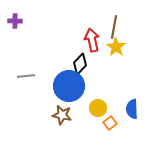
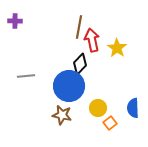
brown line: moved 35 px left
yellow star: moved 1 px right, 1 px down
blue semicircle: moved 1 px right, 1 px up
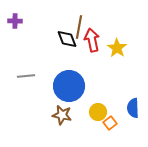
black diamond: moved 13 px left, 25 px up; rotated 65 degrees counterclockwise
yellow circle: moved 4 px down
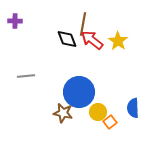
brown line: moved 4 px right, 3 px up
red arrow: rotated 40 degrees counterclockwise
yellow star: moved 1 px right, 7 px up
blue circle: moved 10 px right, 6 px down
brown star: moved 1 px right, 2 px up
orange square: moved 1 px up
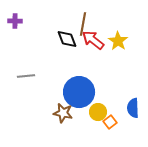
red arrow: moved 1 px right
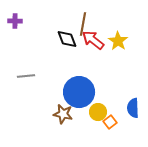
brown star: moved 1 px down
